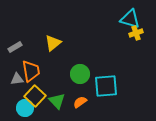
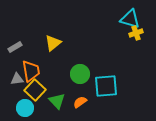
yellow square: moved 6 px up
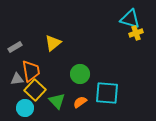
cyan square: moved 1 px right, 7 px down; rotated 10 degrees clockwise
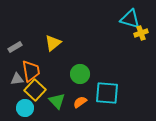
yellow cross: moved 5 px right
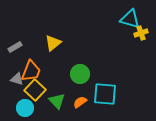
orange trapezoid: rotated 30 degrees clockwise
gray triangle: rotated 24 degrees clockwise
cyan square: moved 2 px left, 1 px down
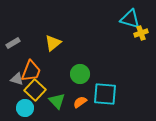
gray rectangle: moved 2 px left, 4 px up
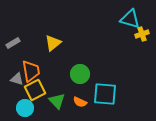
yellow cross: moved 1 px right, 1 px down
orange trapezoid: rotated 30 degrees counterclockwise
yellow square: rotated 20 degrees clockwise
orange semicircle: rotated 120 degrees counterclockwise
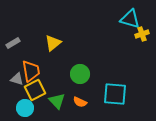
cyan square: moved 10 px right
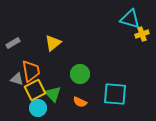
green triangle: moved 4 px left, 7 px up
cyan circle: moved 13 px right
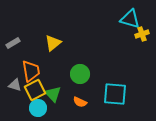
gray triangle: moved 2 px left, 6 px down
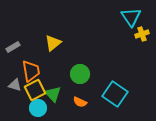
cyan triangle: moved 1 px right, 2 px up; rotated 40 degrees clockwise
gray rectangle: moved 4 px down
cyan square: rotated 30 degrees clockwise
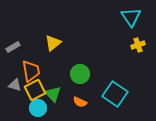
yellow cross: moved 4 px left, 11 px down
